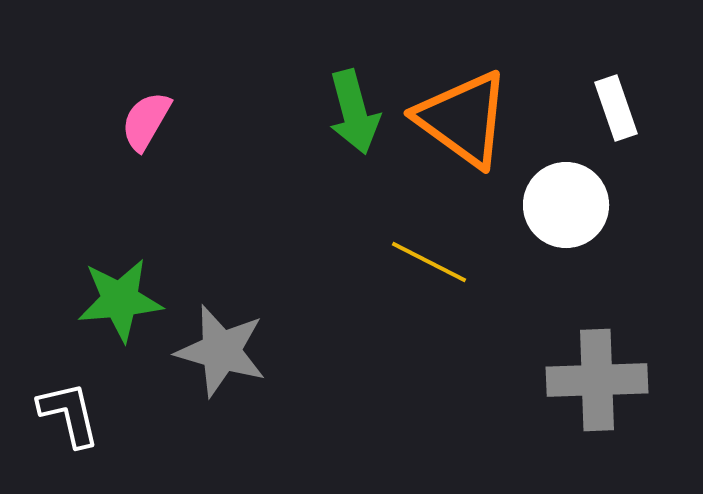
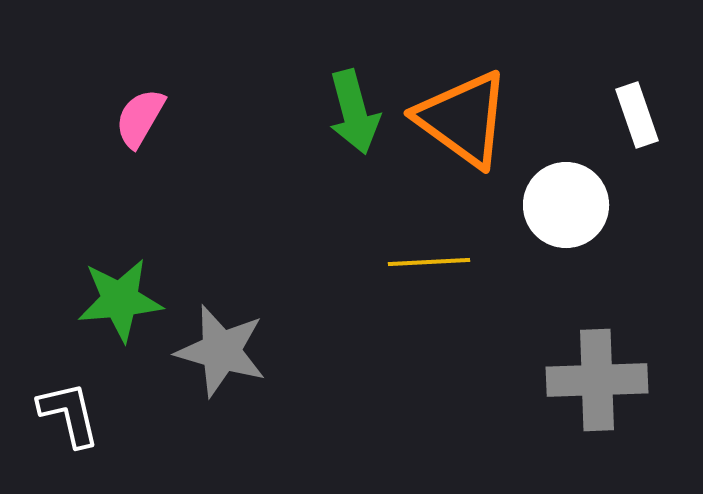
white rectangle: moved 21 px right, 7 px down
pink semicircle: moved 6 px left, 3 px up
yellow line: rotated 30 degrees counterclockwise
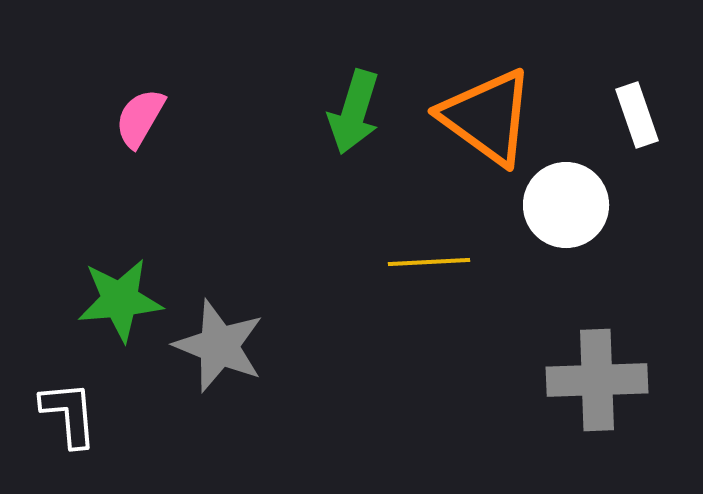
green arrow: rotated 32 degrees clockwise
orange triangle: moved 24 px right, 2 px up
gray star: moved 2 px left, 5 px up; rotated 6 degrees clockwise
white L-shape: rotated 8 degrees clockwise
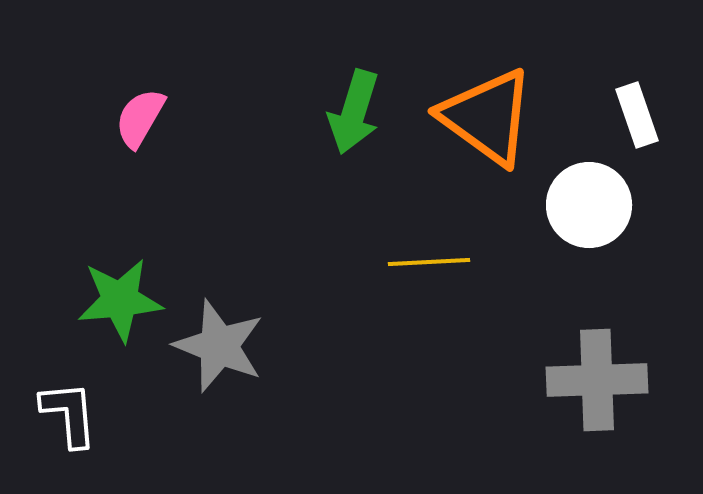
white circle: moved 23 px right
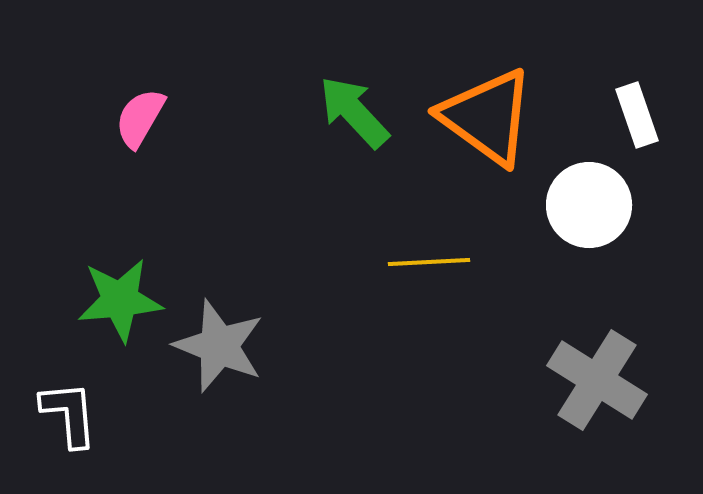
green arrow: rotated 120 degrees clockwise
gray cross: rotated 34 degrees clockwise
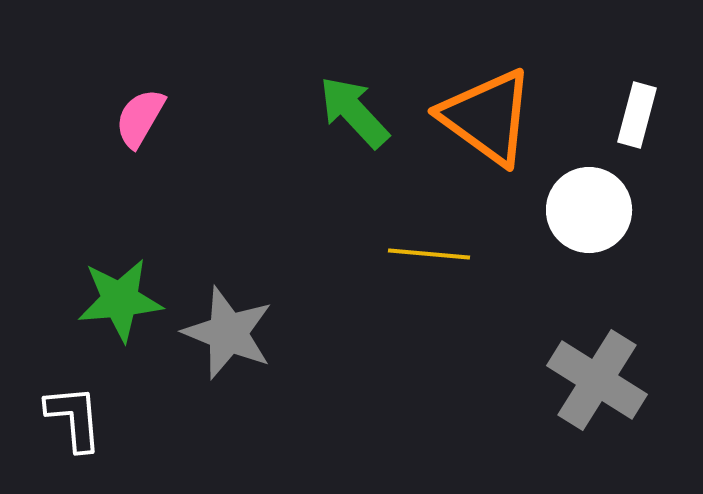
white rectangle: rotated 34 degrees clockwise
white circle: moved 5 px down
yellow line: moved 8 px up; rotated 8 degrees clockwise
gray star: moved 9 px right, 13 px up
white L-shape: moved 5 px right, 4 px down
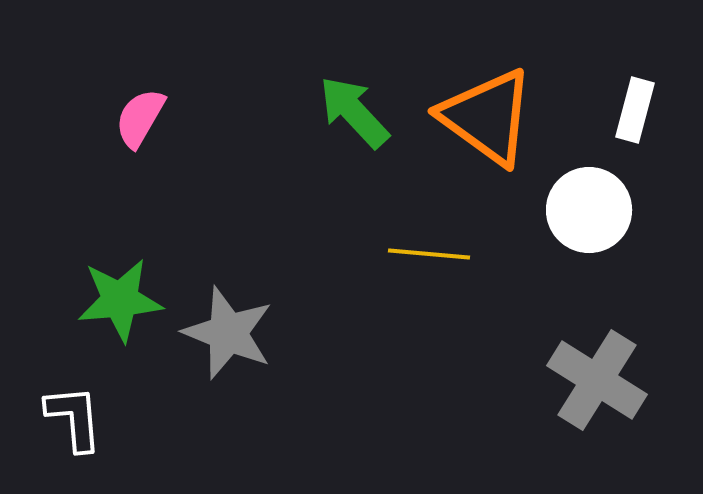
white rectangle: moved 2 px left, 5 px up
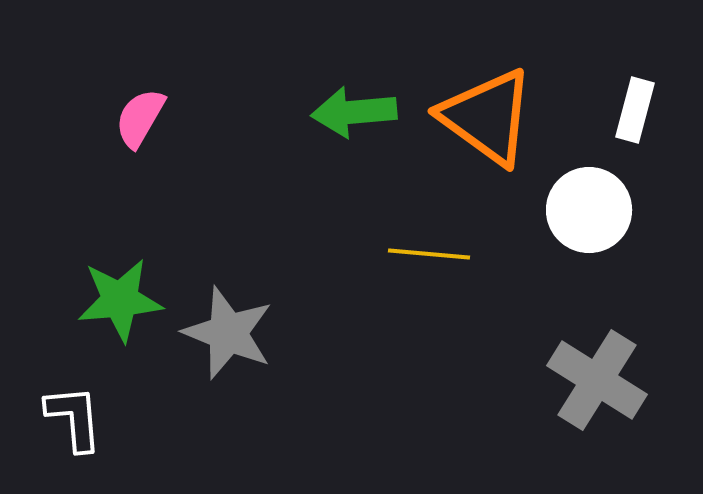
green arrow: rotated 52 degrees counterclockwise
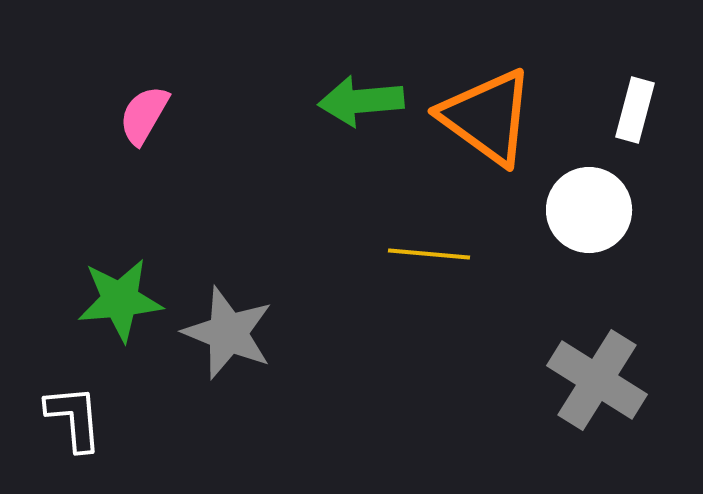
green arrow: moved 7 px right, 11 px up
pink semicircle: moved 4 px right, 3 px up
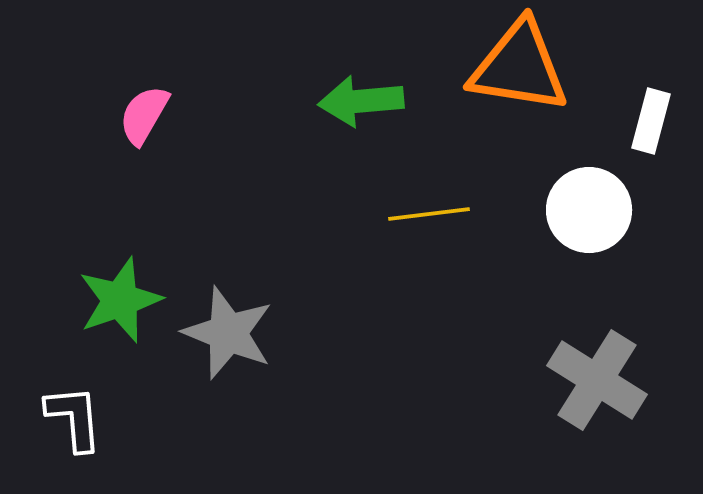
white rectangle: moved 16 px right, 11 px down
orange triangle: moved 32 px right, 50 px up; rotated 27 degrees counterclockwise
yellow line: moved 40 px up; rotated 12 degrees counterclockwise
green star: rotated 14 degrees counterclockwise
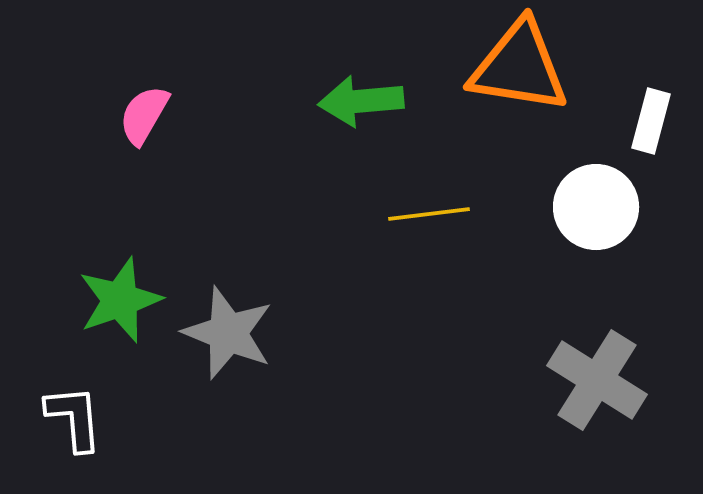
white circle: moved 7 px right, 3 px up
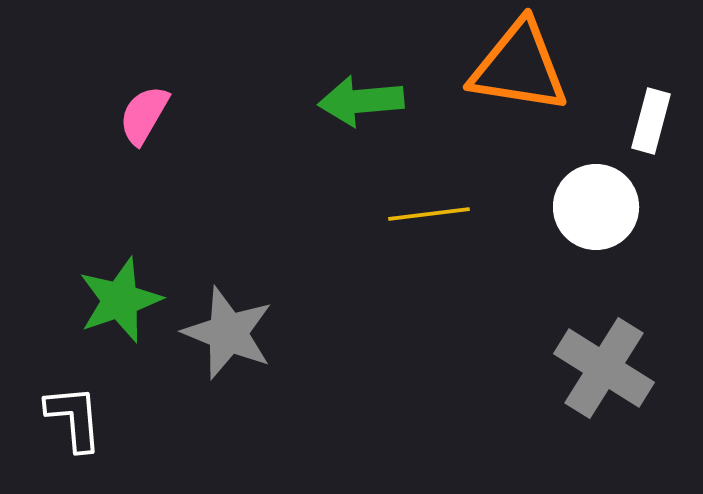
gray cross: moved 7 px right, 12 px up
